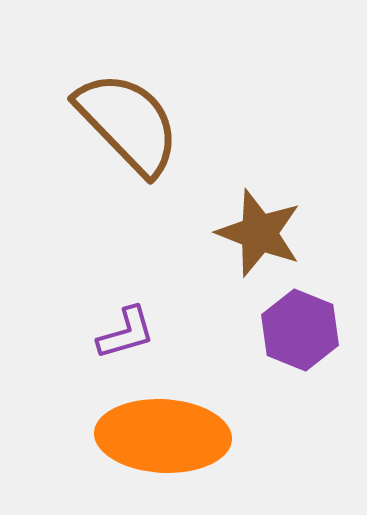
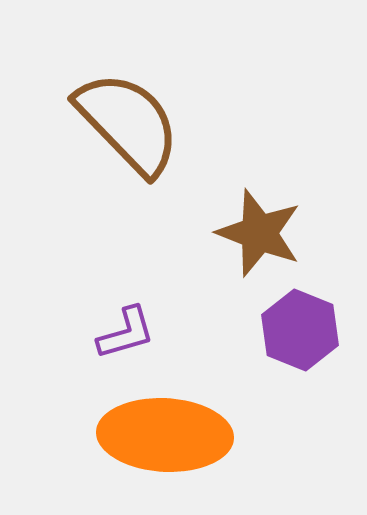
orange ellipse: moved 2 px right, 1 px up
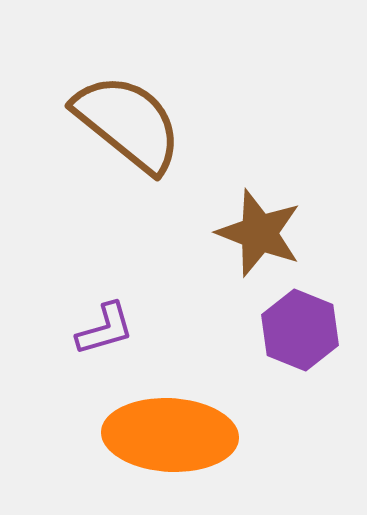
brown semicircle: rotated 7 degrees counterclockwise
purple L-shape: moved 21 px left, 4 px up
orange ellipse: moved 5 px right
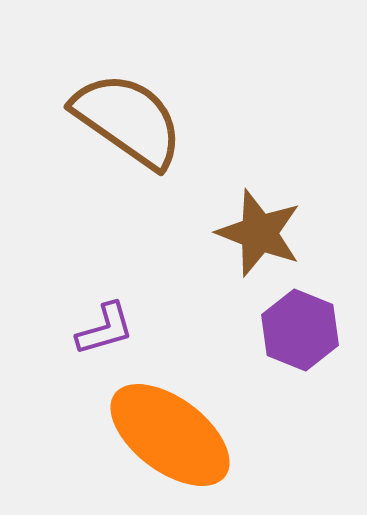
brown semicircle: moved 3 px up; rotated 4 degrees counterclockwise
orange ellipse: rotated 34 degrees clockwise
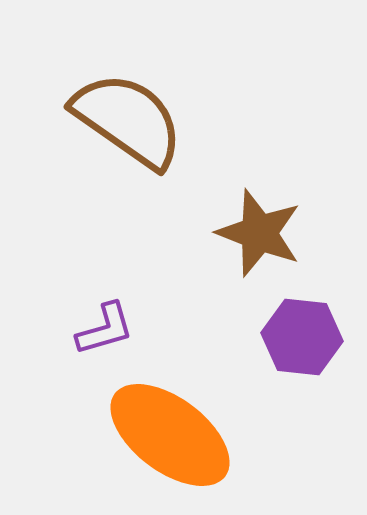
purple hexagon: moved 2 px right, 7 px down; rotated 16 degrees counterclockwise
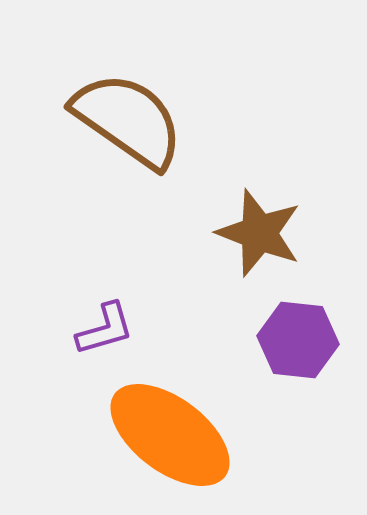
purple hexagon: moved 4 px left, 3 px down
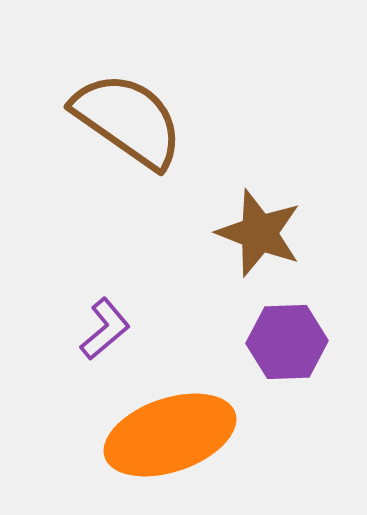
purple L-shape: rotated 24 degrees counterclockwise
purple hexagon: moved 11 px left, 2 px down; rotated 8 degrees counterclockwise
orange ellipse: rotated 56 degrees counterclockwise
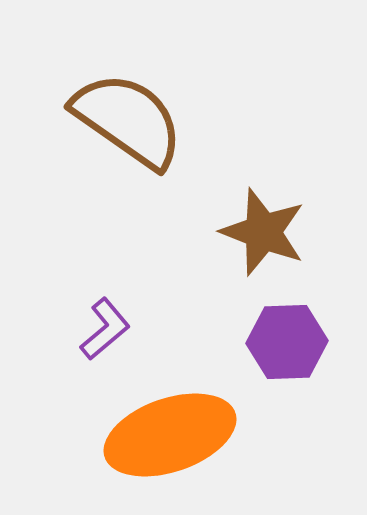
brown star: moved 4 px right, 1 px up
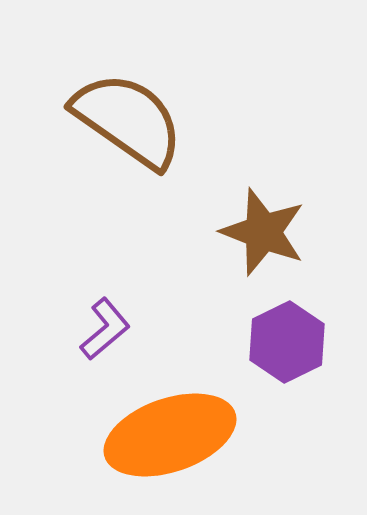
purple hexagon: rotated 24 degrees counterclockwise
